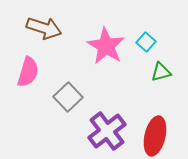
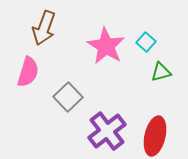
brown arrow: rotated 92 degrees clockwise
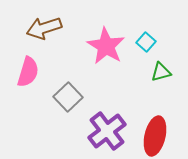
brown arrow: rotated 52 degrees clockwise
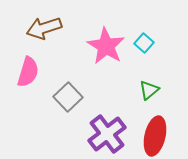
cyan square: moved 2 px left, 1 px down
green triangle: moved 12 px left, 18 px down; rotated 25 degrees counterclockwise
purple cross: moved 3 px down
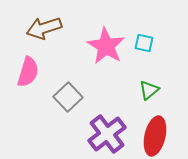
cyan square: rotated 30 degrees counterclockwise
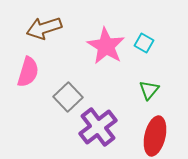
cyan square: rotated 18 degrees clockwise
green triangle: rotated 10 degrees counterclockwise
purple cross: moved 9 px left, 7 px up
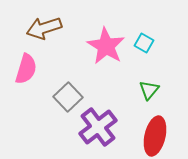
pink semicircle: moved 2 px left, 3 px up
